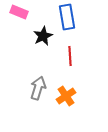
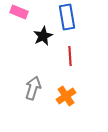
gray arrow: moved 5 px left
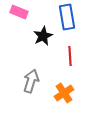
gray arrow: moved 2 px left, 7 px up
orange cross: moved 2 px left, 3 px up
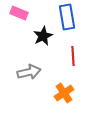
pink rectangle: moved 1 px down
red line: moved 3 px right
gray arrow: moved 2 px left, 9 px up; rotated 60 degrees clockwise
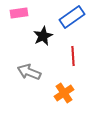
pink rectangle: rotated 30 degrees counterclockwise
blue rectangle: moved 5 px right; rotated 65 degrees clockwise
gray arrow: rotated 145 degrees counterclockwise
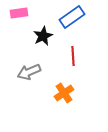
gray arrow: rotated 45 degrees counterclockwise
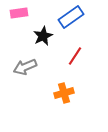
blue rectangle: moved 1 px left
red line: moved 2 px right; rotated 36 degrees clockwise
gray arrow: moved 4 px left, 5 px up
orange cross: rotated 18 degrees clockwise
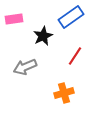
pink rectangle: moved 5 px left, 6 px down
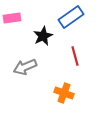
pink rectangle: moved 2 px left, 1 px up
red line: rotated 48 degrees counterclockwise
orange cross: rotated 36 degrees clockwise
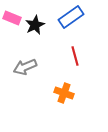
pink rectangle: rotated 30 degrees clockwise
black star: moved 8 px left, 11 px up
